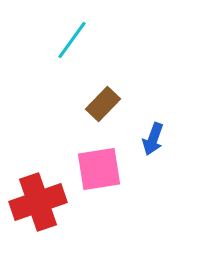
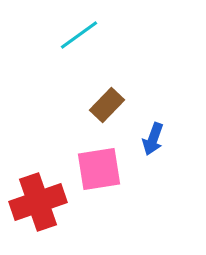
cyan line: moved 7 px right, 5 px up; rotated 18 degrees clockwise
brown rectangle: moved 4 px right, 1 px down
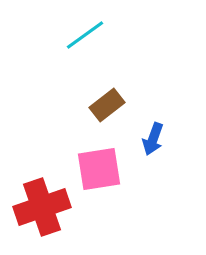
cyan line: moved 6 px right
brown rectangle: rotated 8 degrees clockwise
red cross: moved 4 px right, 5 px down
